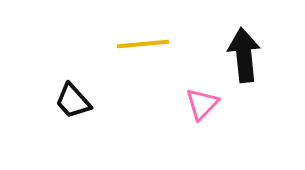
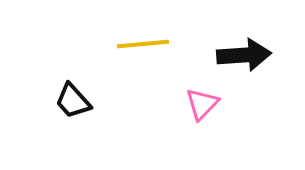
black arrow: rotated 92 degrees clockwise
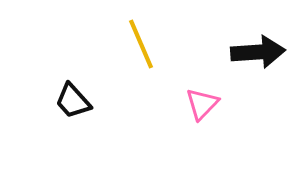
yellow line: moved 2 px left; rotated 72 degrees clockwise
black arrow: moved 14 px right, 3 px up
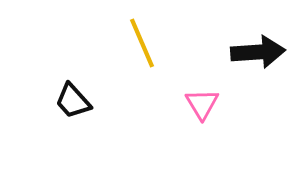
yellow line: moved 1 px right, 1 px up
pink triangle: rotated 15 degrees counterclockwise
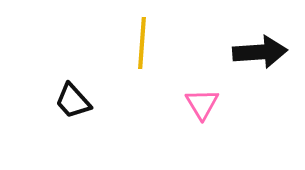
yellow line: rotated 27 degrees clockwise
black arrow: moved 2 px right
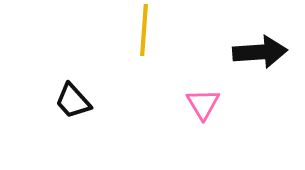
yellow line: moved 2 px right, 13 px up
pink triangle: moved 1 px right
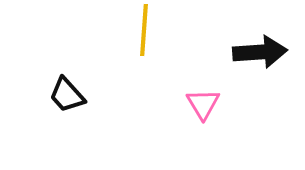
black trapezoid: moved 6 px left, 6 px up
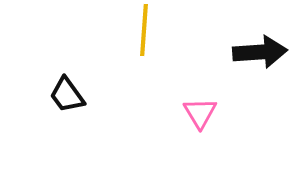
black trapezoid: rotated 6 degrees clockwise
pink triangle: moved 3 px left, 9 px down
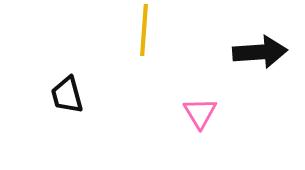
black trapezoid: rotated 21 degrees clockwise
